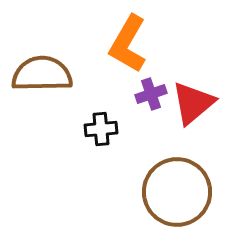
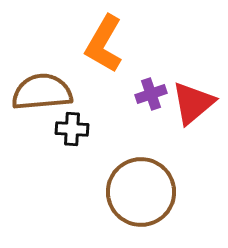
orange L-shape: moved 24 px left
brown semicircle: moved 18 px down; rotated 4 degrees counterclockwise
black cross: moved 29 px left; rotated 8 degrees clockwise
brown circle: moved 36 px left
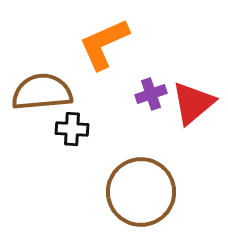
orange L-shape: rotated 36 degrees clockwise
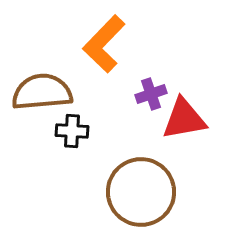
orange L-shape: rotated 22 degrees counterclockwise
red triangle: moved 9 px left, 16 px down; rotated 30 degrees clockwise
black cross: moved 2 px down
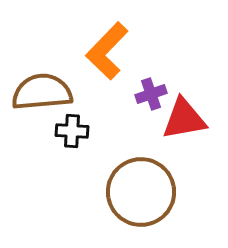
orange L-shape: moved 3 px right, 7 px down
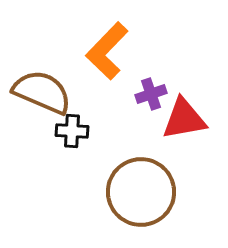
brown semicircle: rotated 28 degrees clockwise
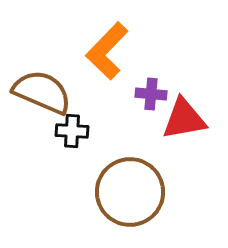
purple cross: rotated 24 degrees clockwise
brown circle: moved 11 px left
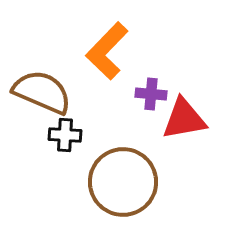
black cross: moved 7 px left, 4 px down
brown circle: moved 7 px left, 10 px up
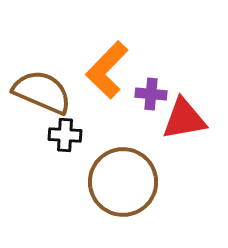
orange L-shape: moved 19 px down
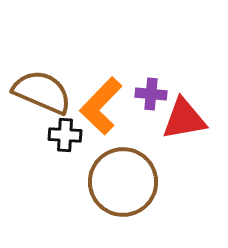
orange L-shape: moved 6 px left, 36 px down
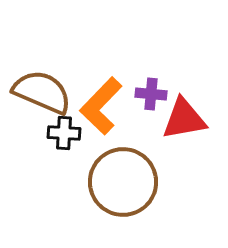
black cross: moved 1 px left, 2 px up
